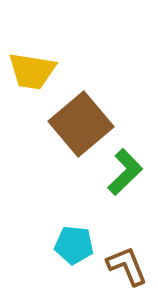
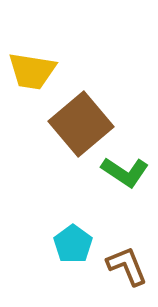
green L-shape: rotated 78 degrees clockwise
cyan pentagon: moved 1 px left, 1 px up; rotated 30 degrees clockwise
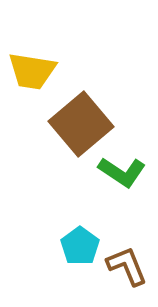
green L-shape: moved 3 px left
cyan pentagon: moved 7 px right, 2 px down
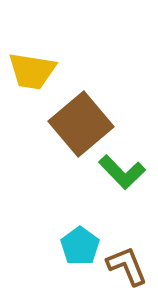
green L-shape: rotated 12 degrees clockwise
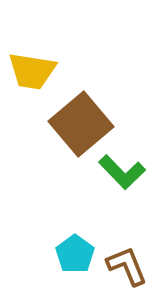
cyan pentagon: moved 5 px left, 8 px down
